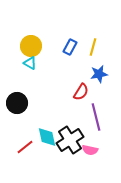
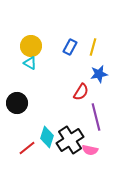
cyan diamond: rotated 30 degrees clockwise
red line: moved 2 px right, 1 px down
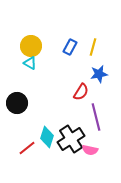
black cross: moved 1 px right, 1 px up
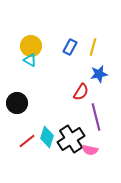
cyan triangle: moved 3 px up
red line: moved 7 px up
